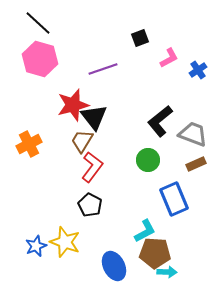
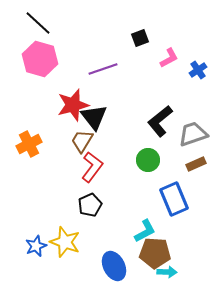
gray trapezoid: rotated 40 degrees counterclockwise
black pentagon: rotated 20 degrees clockwise
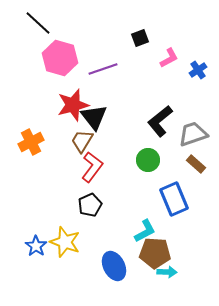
pink hexagon: moved 20 px right, 1 px up
orange cross: moved 2 px right, 2 px up
brown rectangle: rotated 66 degrees clockwise
blue star: rotated 15 degrees counterclockwise
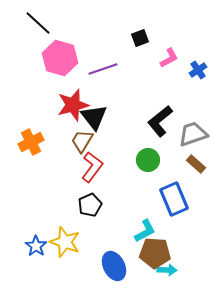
cyan arrow: moved 2 px up
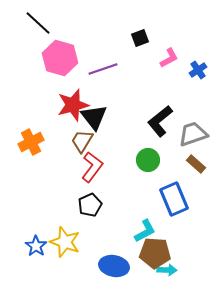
blue ellipse: rotated 52 degrees counterclockwise
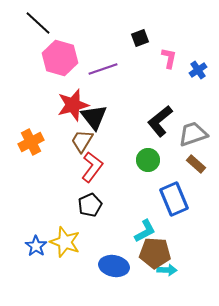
pink L-shape: rotated 50 degrees counterclockwise
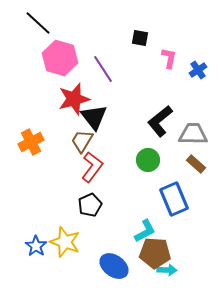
black square: rotated 30 degrees clockwise
purple line: rotated 76 degrees clockwise
red star: moved 1 px right, 6 px up
gray trapezoid: rotated 20 degrees clockwise
blue ellipse: rotated 24 degrees clockwise
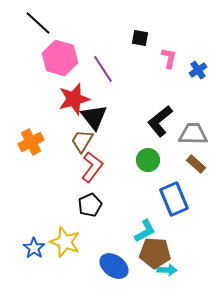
blue star: moved 2 px left, 2 px down
